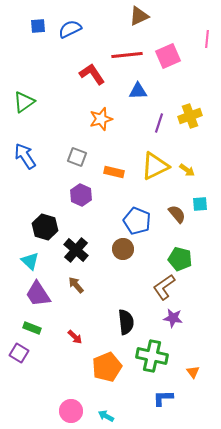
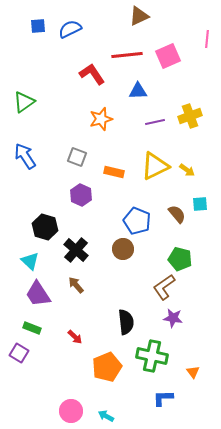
purple line: moved 4 px left, 1 px up; rotated 60 degrees clockwise
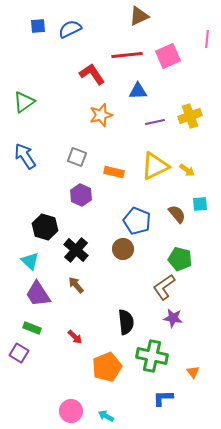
orange star: moved 4 px up
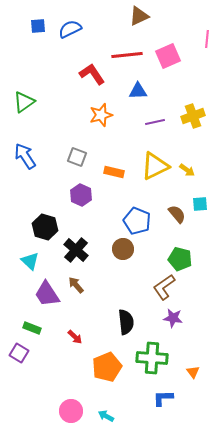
yellow cross: moved 3 px right
purple trapezoid: moved 9 px right
green cross: moved 2 px down; rotated 8 degrees counterclockwise
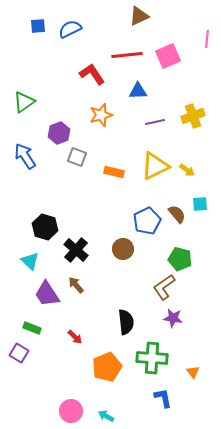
purple hexagon: moved 22 px left, 62 px up; rotated 15 degrees clockwise
blue pentagon: moved 10 px right; rotated 24 degrees clockwise
blue L-shape: rotated 80 degrees clockwise
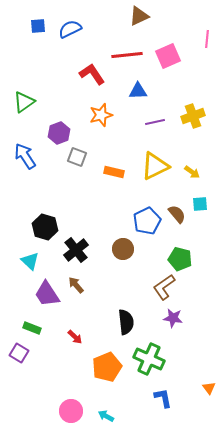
yellow arrow: moved 5 px right, 2 px down
black cross: rotated 10 degrees clockwise
green cross: moved 3 px left, 1 px down; rotated 20 degrees clockwise
orange triangle: moved 16 px right, 16 px down
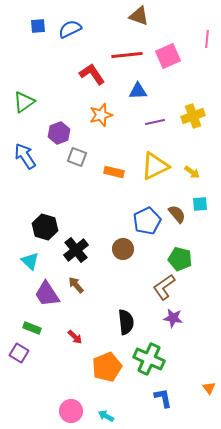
brown triangle: rotated 45 degrees clockwise
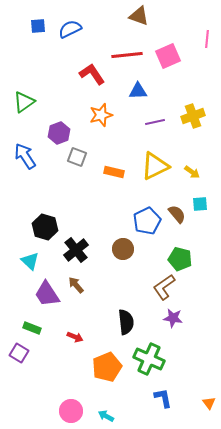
red arrow: rotated 21 degrees counterclockwise
orange triangle: moved 15 px down
